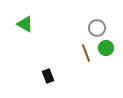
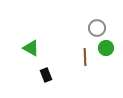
green triangle: moved 6 px right, 24 px down
brown line: moved 1 px left, 4 px down; rotated 18 degrees clockwise
black rectangle: moved 2 px left, 1 px up
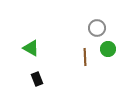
green circle: moved 2 px right, 1 px down
black rectangle: moved 9 px left, 4 px down
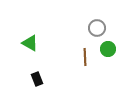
green triangle: moved 1 px left, 5 px up
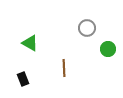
gray circle: moved 10 px left
brown line: moved 21 px left, 11 px down
black rectangle: moved 14 px left
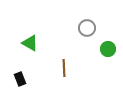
black rectangle: moved 3 px left
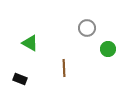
black rectangle: rotated 48 degrees counterclockwise
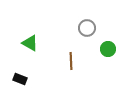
brown line: moved 7 px right, 7 px up
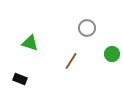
green triangle: rotated 12 degrees counterclockwise
green circle: moved 4 px right, 5 px down
brown line: rotated 36 degrees clockwise
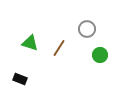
gray circle: moved 1 px down
green circle: moved 12 px left, 1 px down
brown line: moved 12 px left, 13 px up
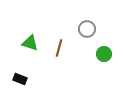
brown line: rotated 18 degrees counterclockwise
green circle: moved 4 px right, 1 px up
